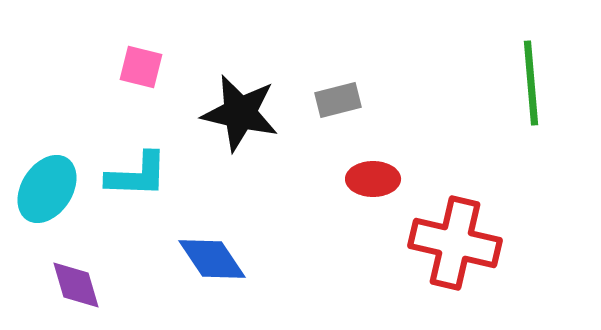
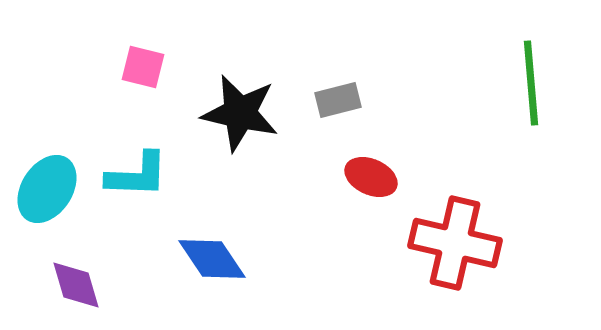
pink square: moved 2 px right
red ellipse: moved 2 px left, 2 px up; rotated 24 degrees clockwise
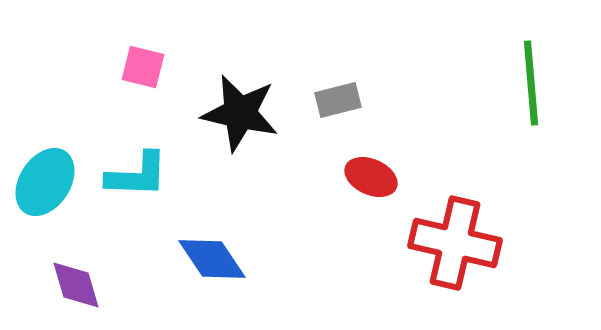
cyan ellipse: moved 2 px left, 7 px up
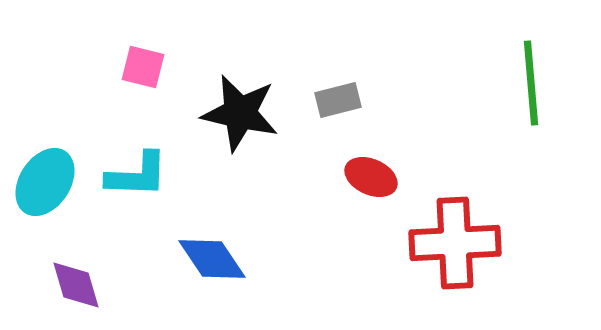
red cross: rotated 16 degrees counterclockwise
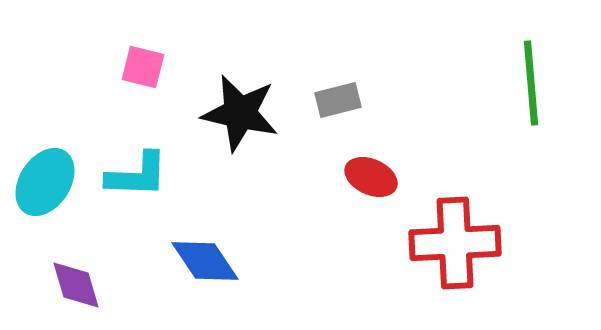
blue diamond: moved 7 px left, 2 px down
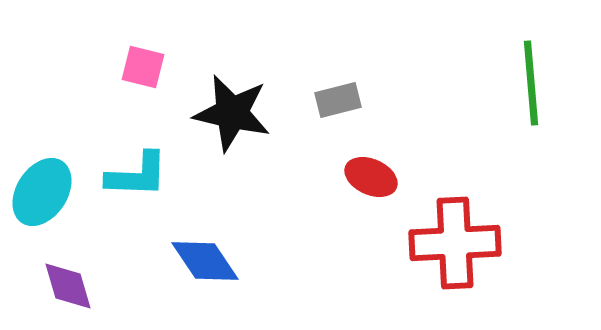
black star: moved 8 px left
cyan ellipse: moved 3 px left, 10 px down
purple diamond: moved 8 px left, 1 px down
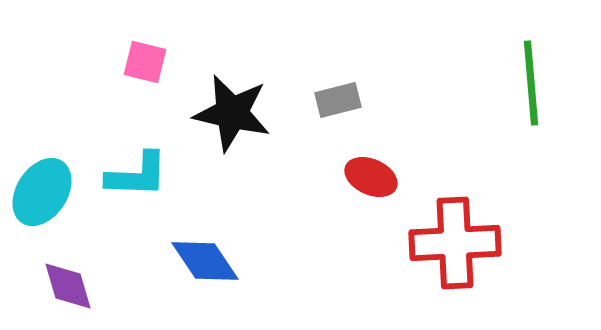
pink square: moved 2 px right, 5 px up
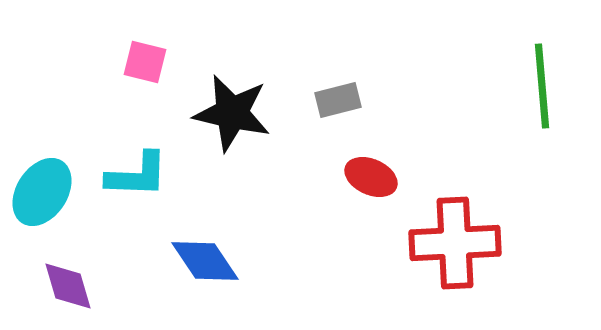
green line: moved 11 px right, 3 px down
